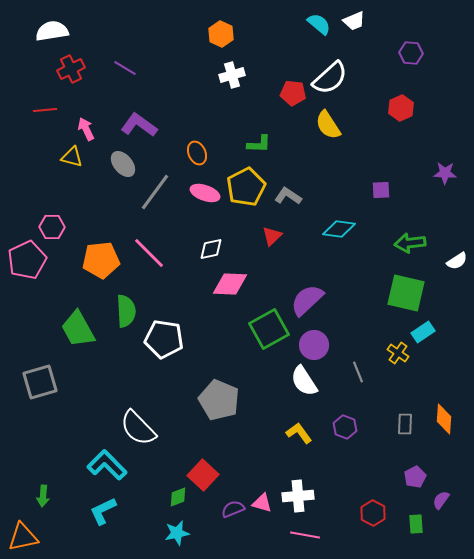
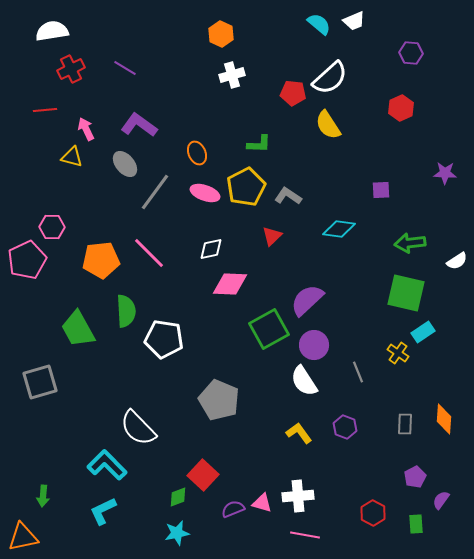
gray ellipse at (123, 164): moved 2 px right
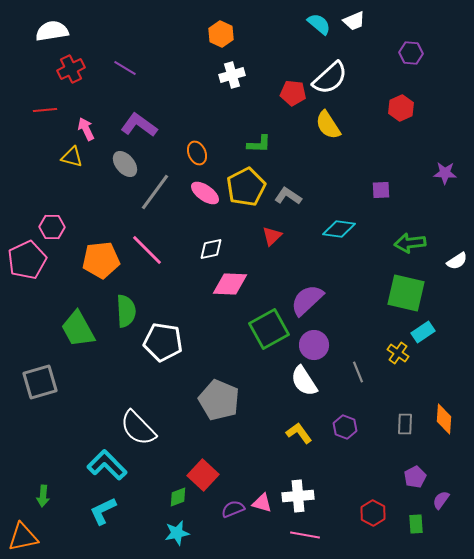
pink ellipse at (205, 193): rotated 16 degrees clockwise
pink line at (149, 253): moved 2 px left, 3 px up
white pentagon at (164, 339): moved 1 px left, 3 px down
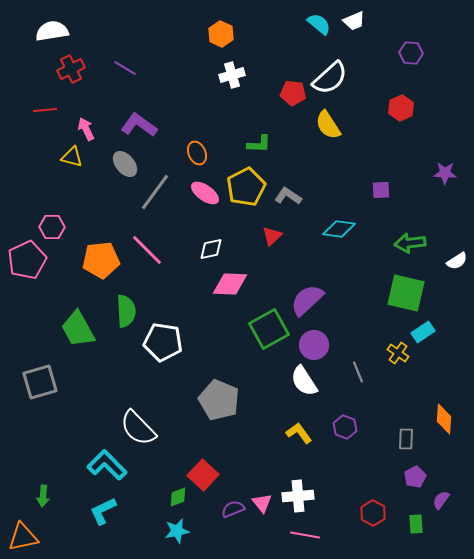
gray rectangle at (405, 424): moved 1 px right, 15 px down
pink triangle at (262, 503): rotated 35 degrees clockwise
cyan star at (177, 533): moved 2 px up
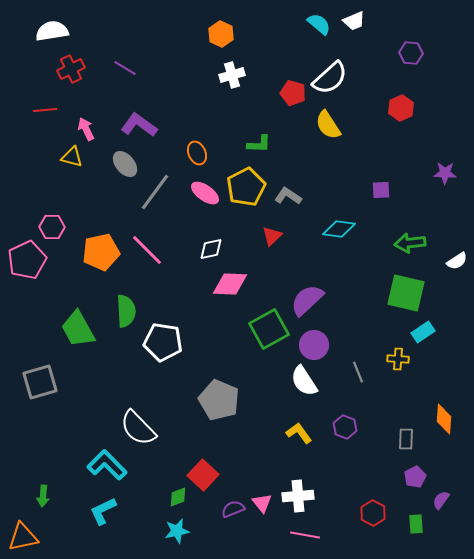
red pentagon at (293, 93): rotated 10 degrees clockwise
orange pentagon at (101, 260): moved 8 px up; rotated 6 degrees counterclockwise
yellow cross at (398, 353): moved 6 px down; rotated 30 degrees counterclockwise
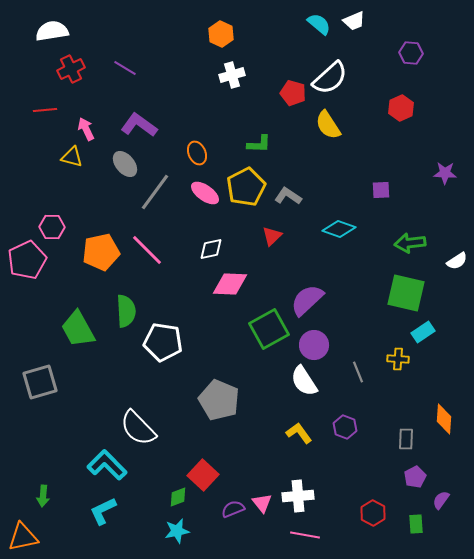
cyan diamond at (339, 229): rotated 12 degrees clockwise
